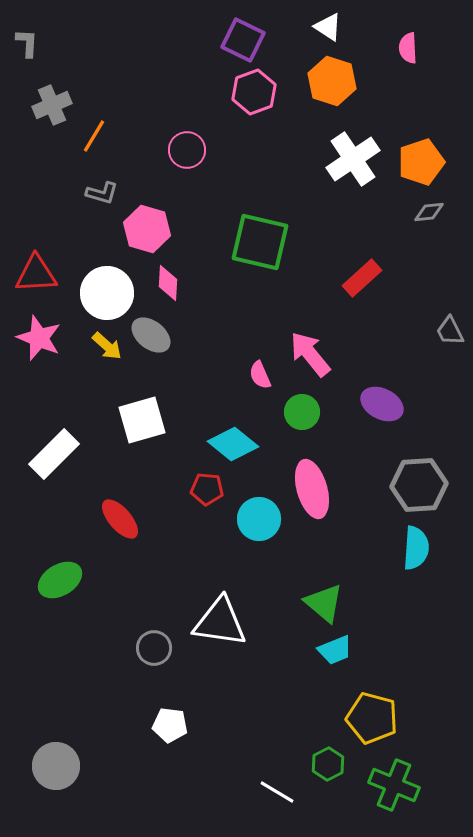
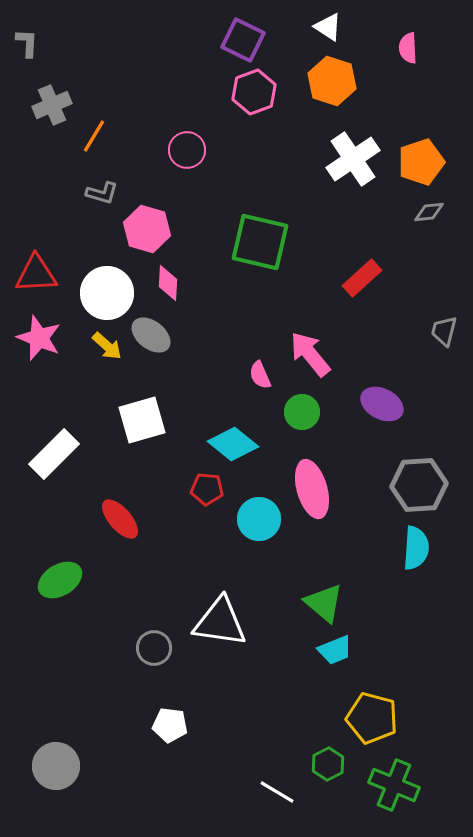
gray trapezoid at (450, 331): moved 6 px left; rotated 40 degrees clockwise
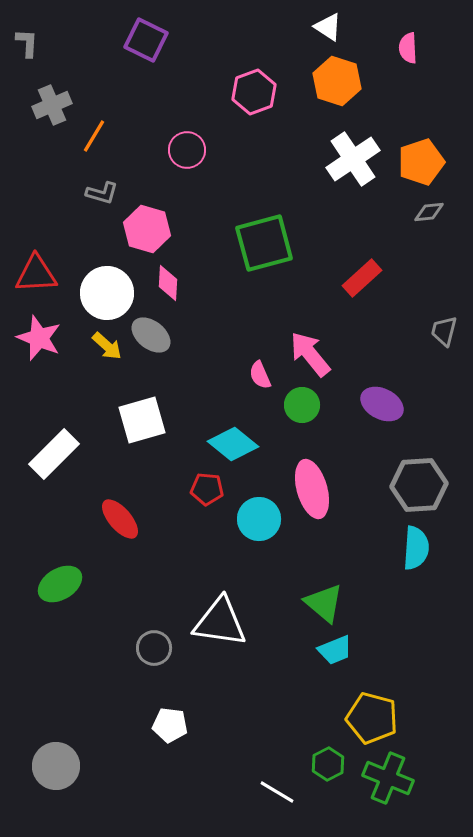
purple square at (243, 40): moved 97 px left
orange hexagon at (332, 81): moved 5 px right
green square at (260, 242): moved 4 px right, 1 px down; rotated 28 degrees counterclockwise
green circle at (302, 412): moved 7 px up
green ellipse at (60, 580): moved 4 px down
green cross at (394, 785): moved 6 px left, 7 px up
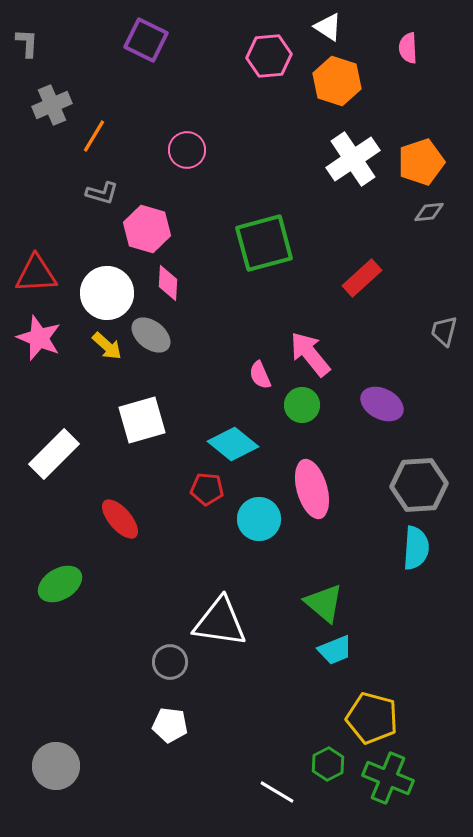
pink hexagon at (254, 92): moved 15 px right, 36 px up; rotated 15 degrees clockwise
gray circle at (154, 648): moved 16 px right, 14 px down
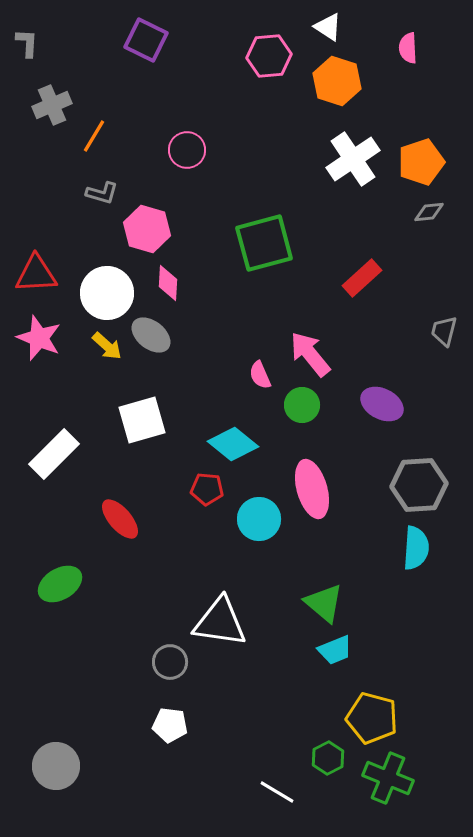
green hexagon at (328, 764): moved 6 px up
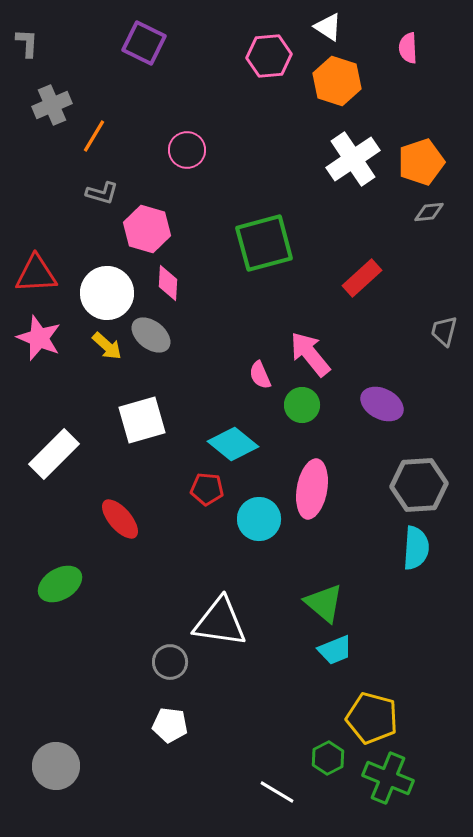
purple square at (146, 40): moved 2 px left, 3 px down
pink ellipse at (312, 489): rotated 26 degrees clockwise
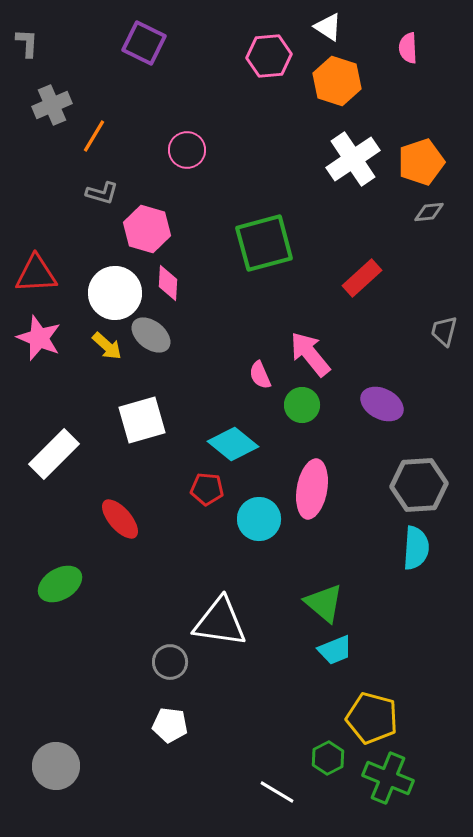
white circle at (107, 293): moved 8 px right
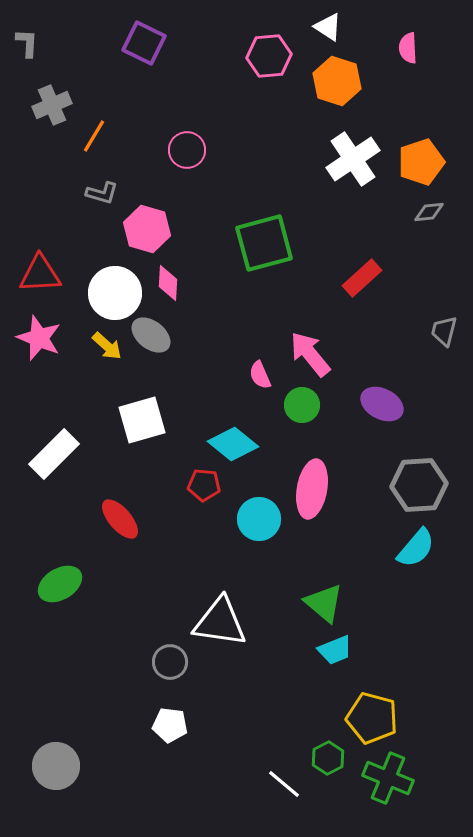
red triangle at (36, 274): moved 4 px right
red pentagon at (207, 489): moved 3 px left, 4 px up
cyan semicircle at (416, 548): rotated 36 degrees clockwise
white line at (277, 792): moved 7 px right, 8 px up; rotated 9 degrees clockwise
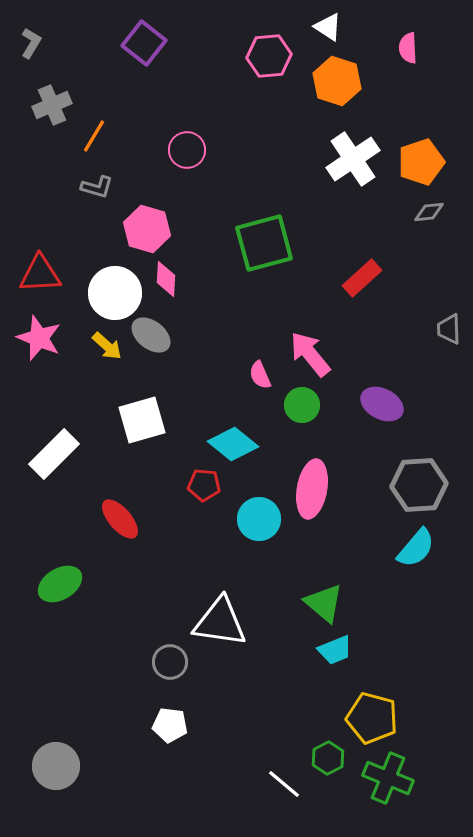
gray L-shape at (27, 43): moved 4 px right; rotated 28 degrees clockwise
purple square at (144, 43): rotated 12 degrees clockwise
gray L-shape at (102, 193): moved 5 px left, 6 px up
pink diamond at (168, 283): moved 2 px left, 4 px up
gray trapezoid at (444, 331): moved 5 px right, 2 px up; rotated 16 degrees counterclockwise
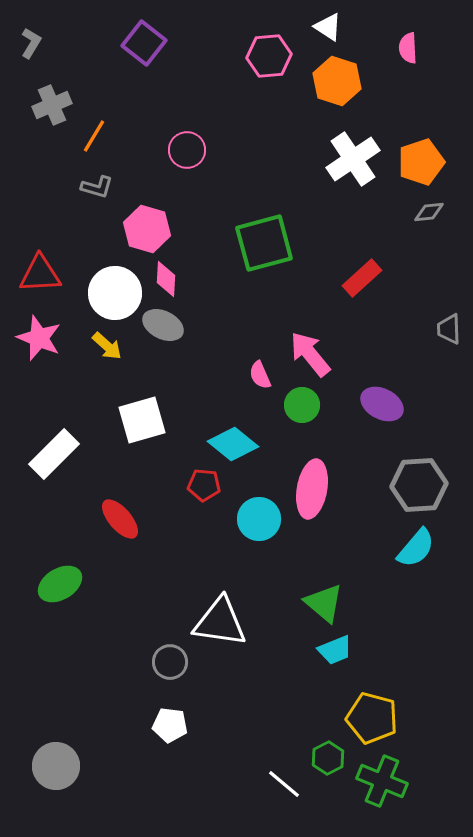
gray ellipse at (151, 335): moved 12 px right, 10 px up; rotated 12 degrees counterclockwise
green cross at (388, 778): moved 6 px left, 3 px down
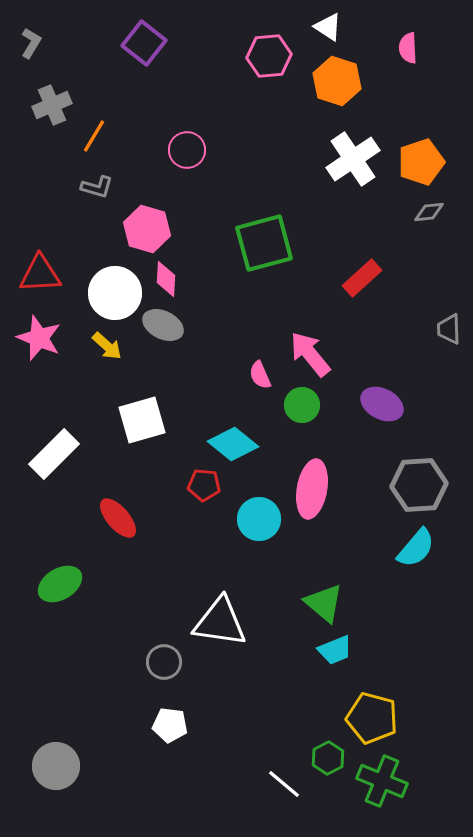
red ellipse at (120, 519): moved 2 px left, 1 px up
gray circle at (170, 662): moved 6 px left
